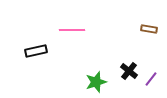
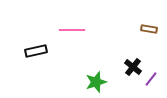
black cross: moved 4 px right, 4 px up
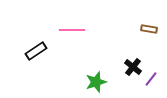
black rectangle: rotated 20 degrees counterclockwise
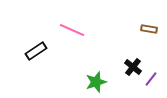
pink line: rotated 25 degrees clockwise
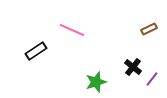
brown rectangle: rotated 35 degrees counterclockwise
purple line: moved 1 px right
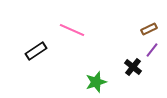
purple line: moved 29 px up
